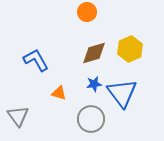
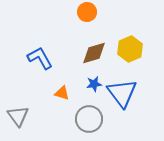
blue L-shape: moved 4 px right, 2 px up
orange triangle: moved 3 px right
gray circle: moved 2 px left
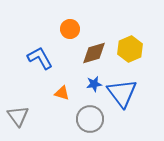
orange circle: moved 17 px left, 17 px down
gray circle: moved 1 px right
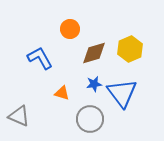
gray triangle: moved 1 px right; rotated 30 degrees counterclockwise
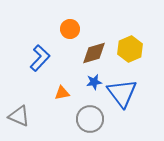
blue L-shape: rotated 72 degrees clockwise
blue star: moved 2 px up
orange triangle: rotated 28 degrees counterclockwise
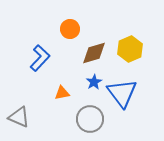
blue star: rotated 21 degrees counterclockwise
gray triangle: moved 1 px down
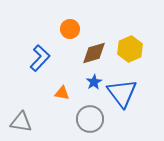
orange triangle: rotated 21 degrees clockwise
gray triangle: moved 2 px right, 5 px down; rotated 15 degrees counterclockwise
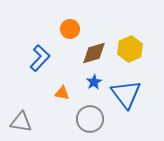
blue triangle: moved 4 px right, 1 px down
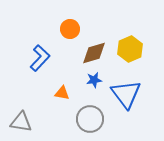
blue star: moved 2 px up; rotated 21 degrees clockwise
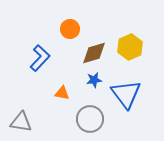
yellow hexagon: moved 2 px up
